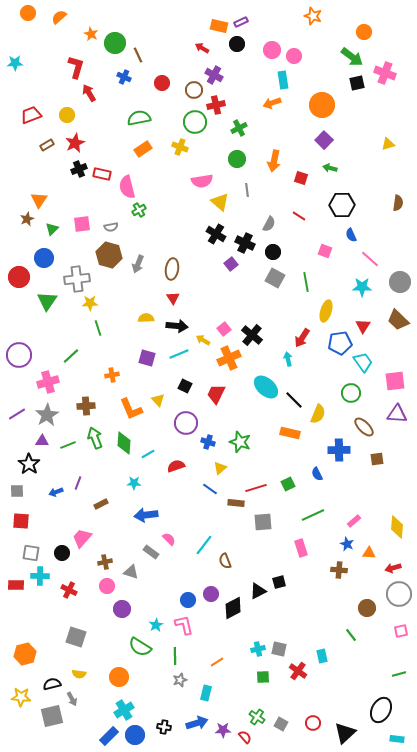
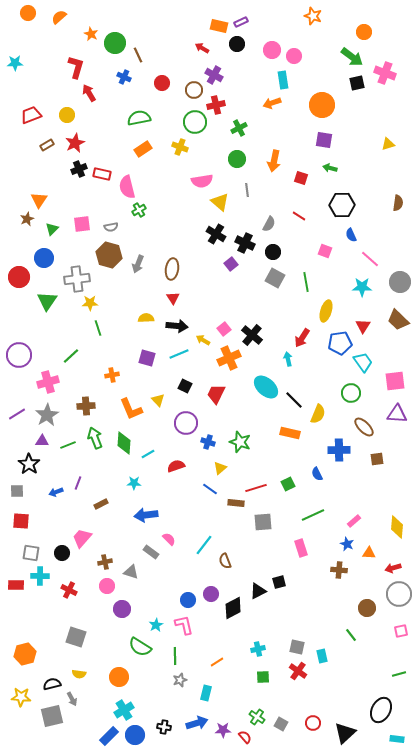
purple square at (324, 140): rotated 36 degrees counterclockwise
gray square at (279, 649): moved 18 px right, 2 px up
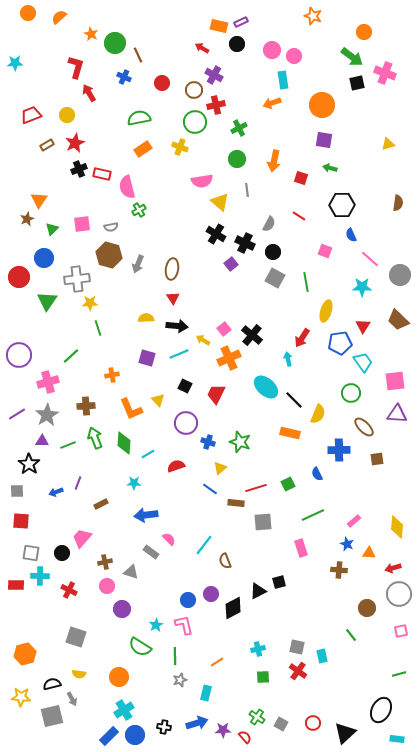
gray circle at (400, 282): moved 7 px up
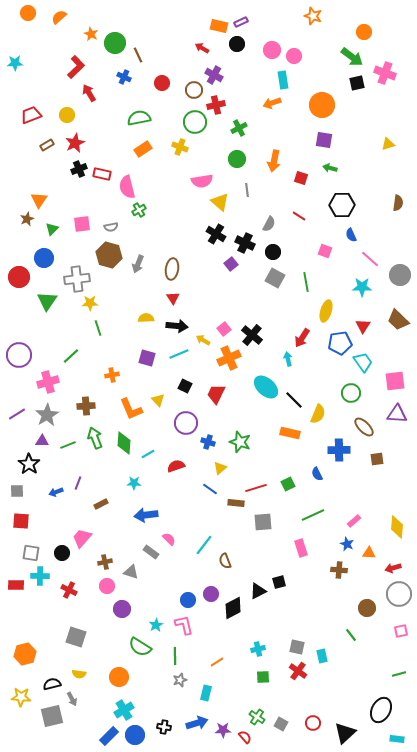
red L-shape at (76, 67): rotated 30 degrees clockwise
